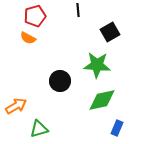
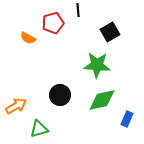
red pentagon: moved 18 px right, 7 px down
black circle: moved 14 px down
blue rectangle: moved 10 px right, 9 px up
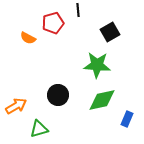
black circle: moved 2 px left
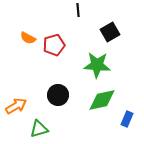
red pentagon: moved 1 px right, 22 px down
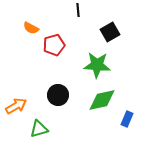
orange semicircle: moved 3 px right, 10 px up
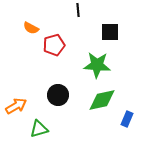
black square: rotated 30 degrees clockwise
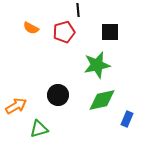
red pentagon: moved 10 px right, 13 px up
green star: rotated 16 degrees counterclockwise
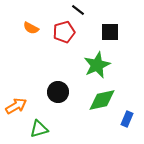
black line: rotated 48 degrees counterclockwise
green star: rotated 12 degrees counterclockwise
black circle: moved 3 px up
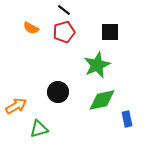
black line: moved 14 px left
blue rectangle: rotated 35 degrees counterclockwise
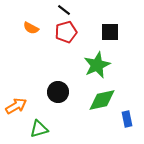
red pentagon: moved 2 px right
